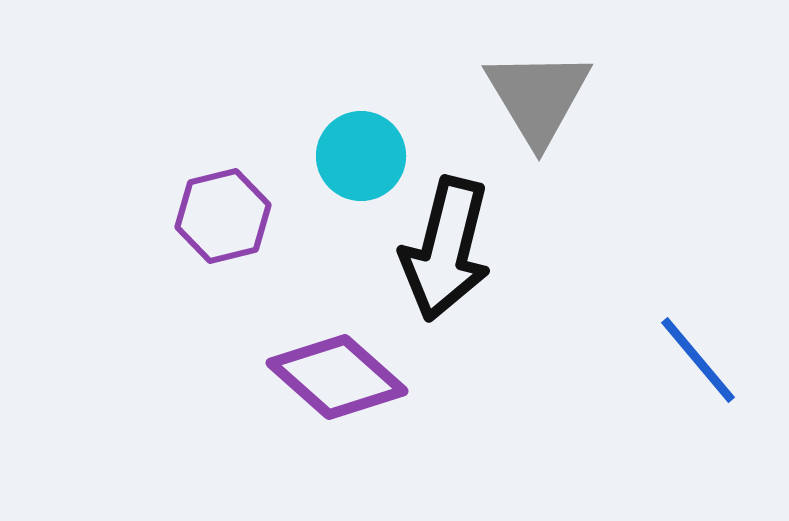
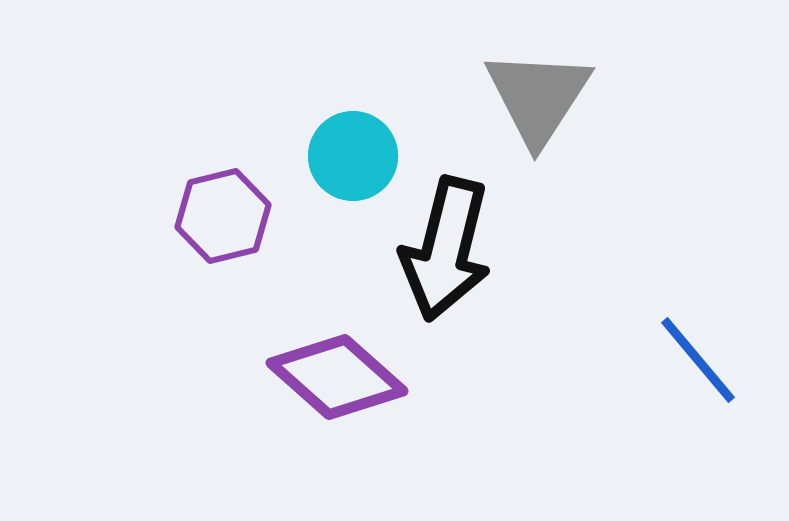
gray triangle: rotated 4 degrees clockwise
cyan circle: moved 8 px left
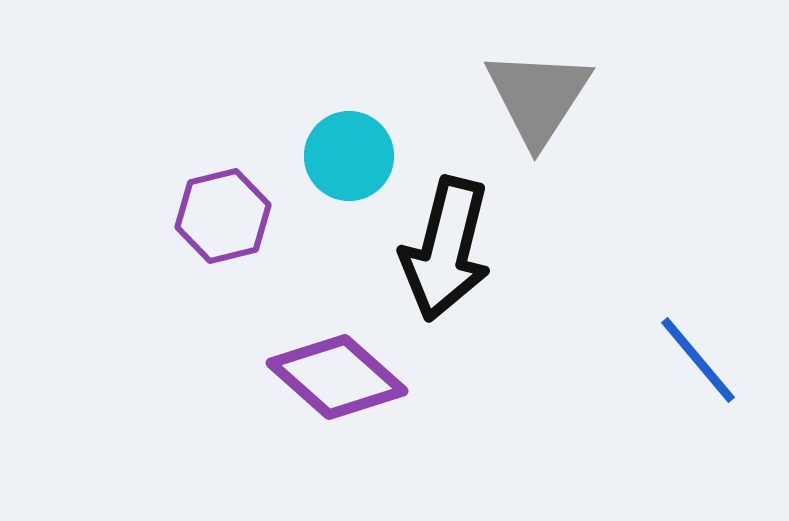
cyan circle: moved 4 px left
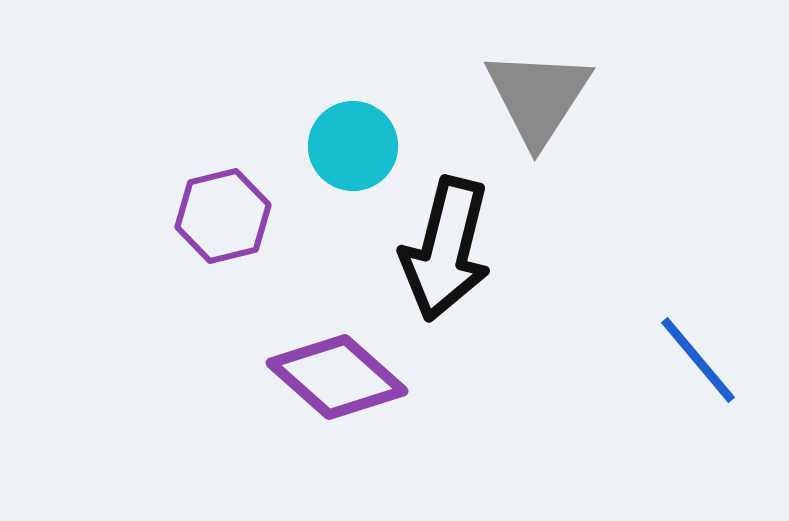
cyan circle: moved 4 px right, 10 px up
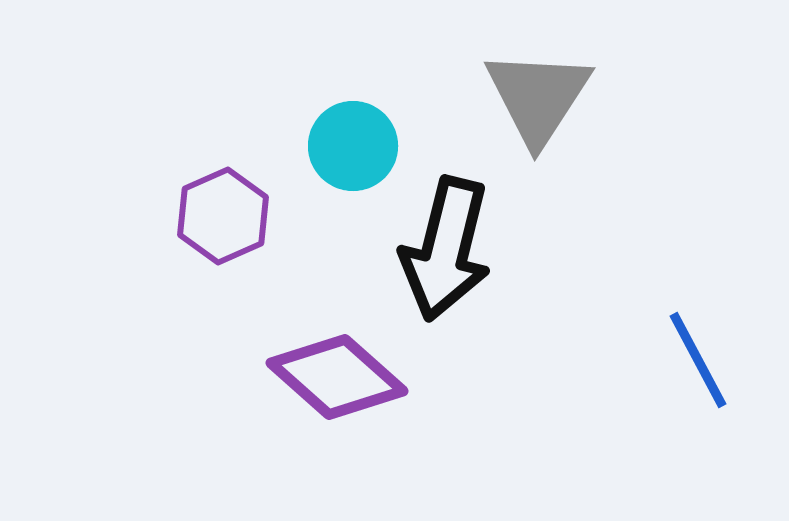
purple hexagon: rotated 10 degrees counterclockwise
blue line: rotated 12 degrees clockwise
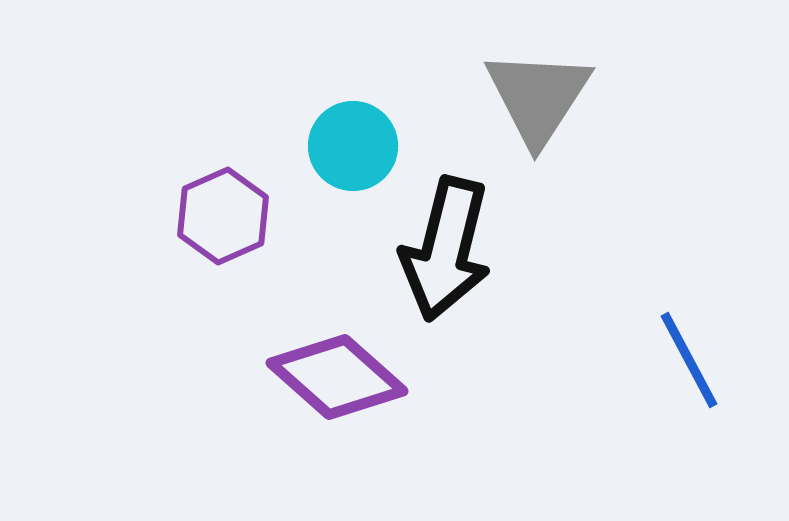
blue line: moved 9 px left
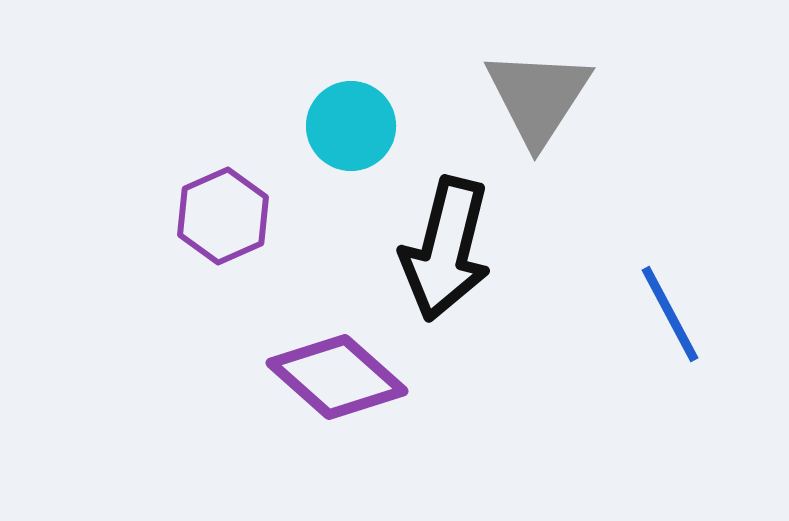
cyan circle: moved 2 px left, 20 px up
blue line: moved 19 px left, 46 px up
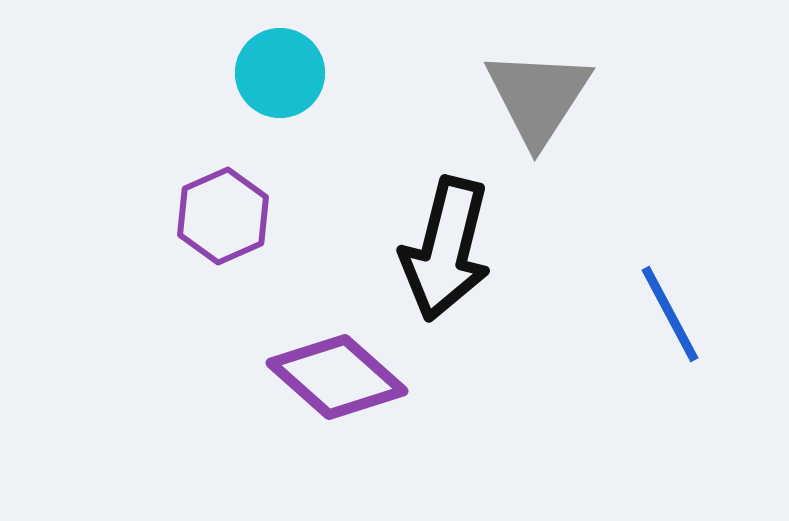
cyan circle: moved 71 px left, 53 px up
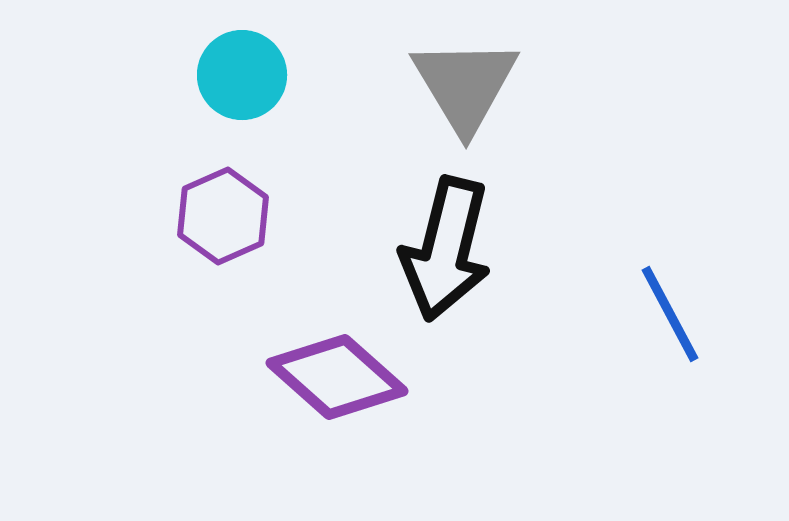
cyan circle: moved 38 px left, 2 px down
gray triangle: moved 73 px left, 12 px up; rotated 4 degrees counterclockwise
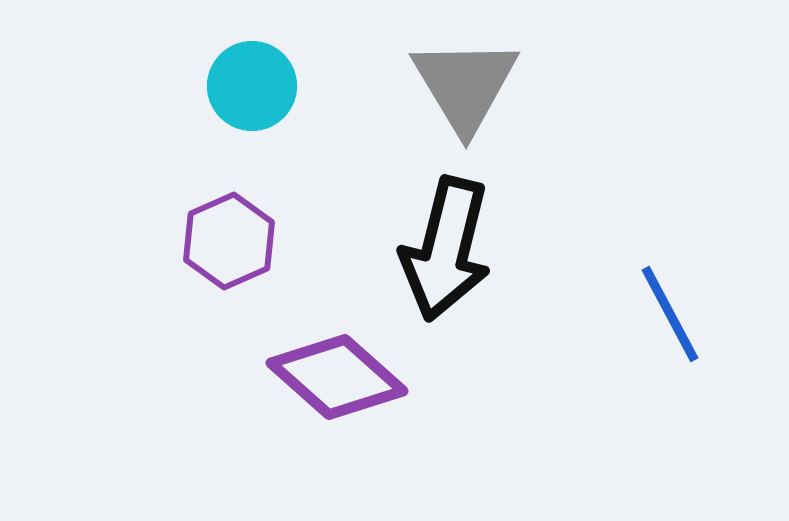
cyan circle: moved 10 px right, 11 px down
purple hexagon: moved 6 px right, 25 px down
